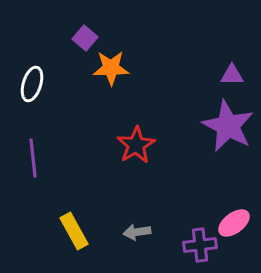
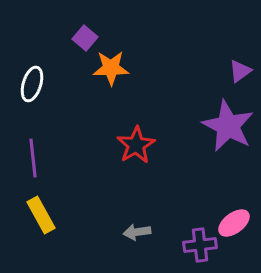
purple triangle: moved 8 px right, 4 px up; rotated 35 degrees counterclockwise
yellow rectangle: moved 33 px left, 16 px up
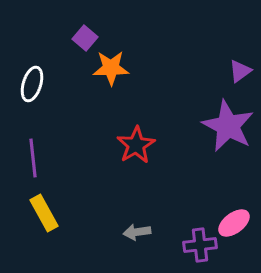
yellow rectangle: moved 3 px right, 2 px up
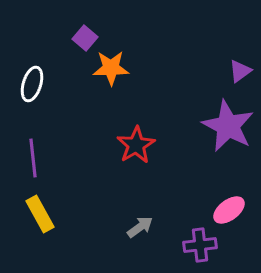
yellow rectangle: moved 4 px left, 1 px down
pink ellipse: moved 5 px left, 13 px up
gray arrow: moved 3 px right, 5 px up; rotated 152 degrees clockwise
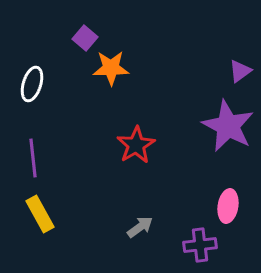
pink ellipse: moved 1 px left, 4 px up; rotated 44 degrees counterclockwise
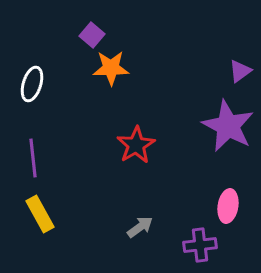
purple square: moved 7 px right, 3 px up
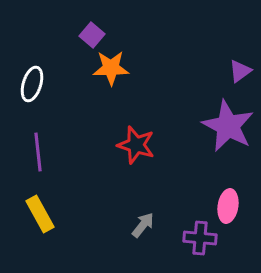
red star: rotated 24 degrees counterclockwise
purple line: moved 5 px right, 6 px up
gray arrow: moved 3 px right, 2 px up; rotated 16 degrees counterclockwise
purple cross: moved 7 px up; rotated 12 degrees clockwise
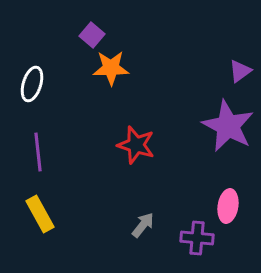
purple cross: moved 3 px left
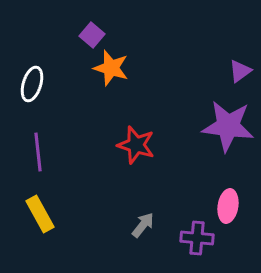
orange star: rotated 18 degrees clockwise
purple star: rotated 20 degrees counterclockwise
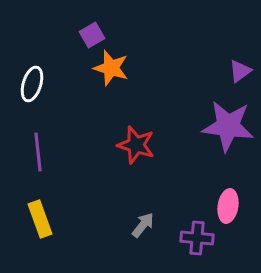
purple square: rotated 20 degrees clockwise
yellow rectangle: moved 5 px down; rotated 9 degrees clockwise
